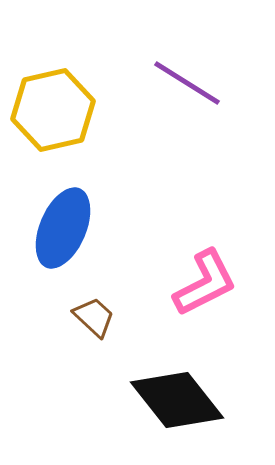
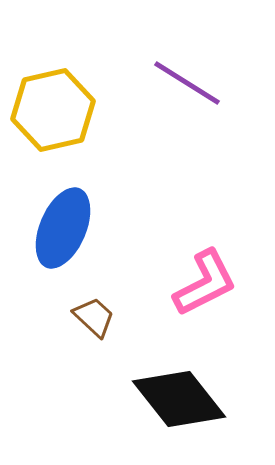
black diamond: moved 2 px right, 1 px up
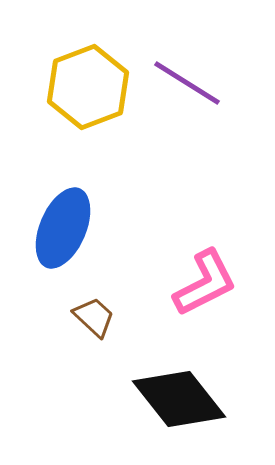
yellow hexagon: moved 35 px right, 23 px up; rotated 8 degrees counterclockwise
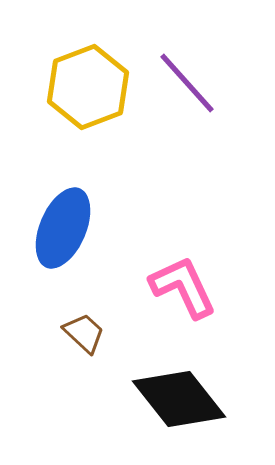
purple line: rotated 16 degrees clockwise
pink L-shape: moved 22 px left, 4 px down; rotated 88 degrees counterclockwise
brown trapezoid: moved 10 px left, 16 px down
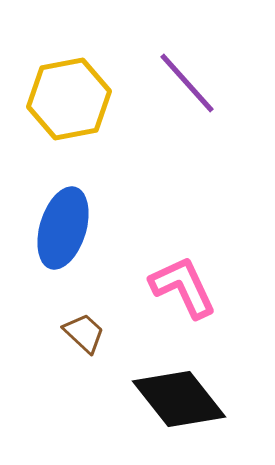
yellow hexagon: moved 19 px left, 12 px down; rotated 10 degrees clockwise
blue ellipse: rotated 6 degrees counterclockwise
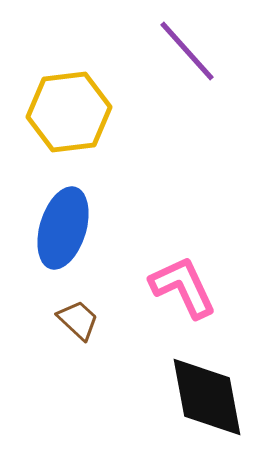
purple line: moved 32 px up
yellow hexagon: moved 13 px down; rotated 4 degrees clockwise
brown trapezoid: moved 6 px left, 13 px up
black diamond: moved 28 px right, 2 px up; rotated 28 degrees clockwise
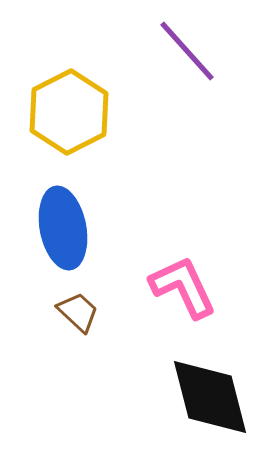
yellow hexagon: rotated 20 degrees counterclockwise
blue ellipse: rotated 28 degrees counterclockwise
brown trapezoid: moved 8 px up
black diamond: moved 3 px right; rotated 4 degrees counterclockwise
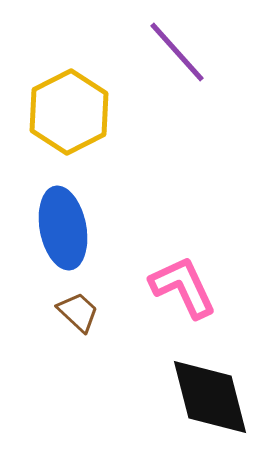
purple line: moved 10 px left, 1 px down
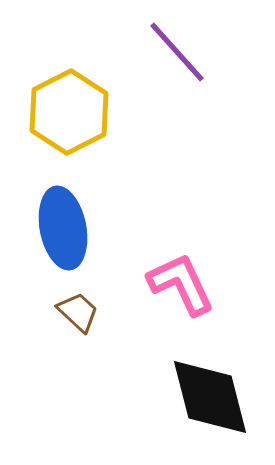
pink L-shape: moved 2 px left, 3 px up
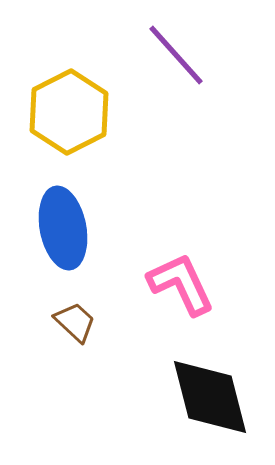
purple line: moved 1 px left, 3 px down
brown trapezoid: moved 3 px left, 10 px down
